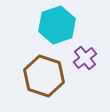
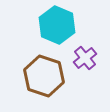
cyan hexagon: rotated 18 degrees counterclockwise
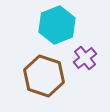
cyan hexagon: rotated 15 degrees clockwise
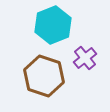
cyan hexagon: moved 4 px left
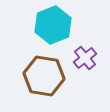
brown hexagon: rotated 9 degrees counterclockwise
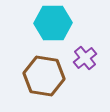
cyan hexagon: moved 2 px up; rotated 21 degrees clockwise
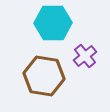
purple cross: moved 2 px up
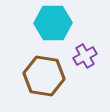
purple cross: rotated 10 degrees clockwise
